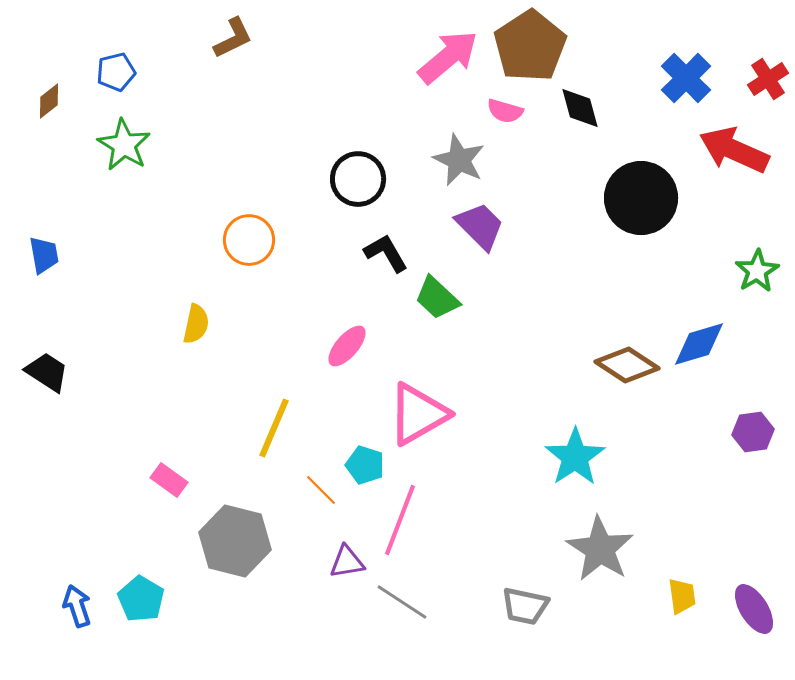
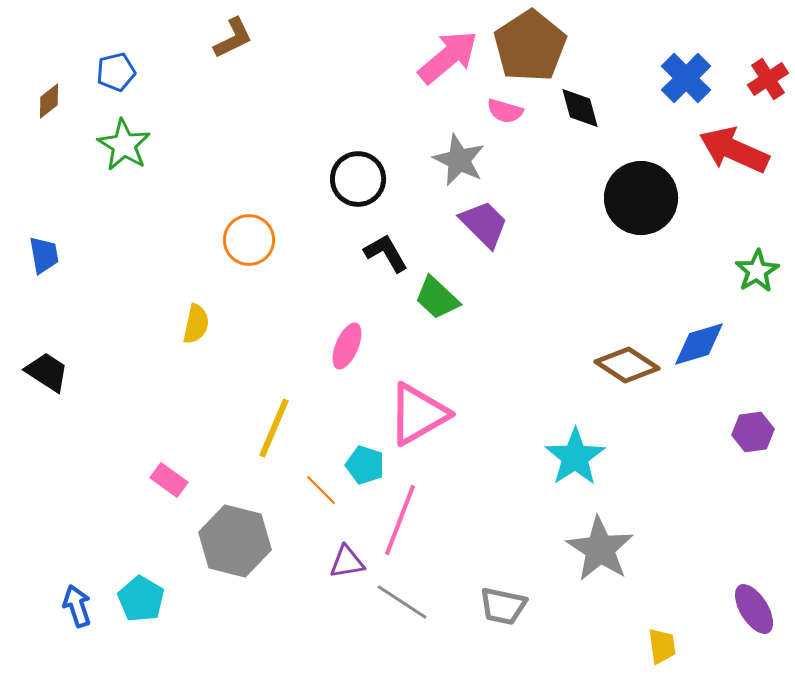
purple trapezoid at (480, 226): moved 4 px right, 2 px up
pink ellipse at (347, 346): rotated 18 degrees counterclockwise
yellow trapezoid at (682, 596): moved 20 px left, 50 px down
gray trapezoid at (525, 606): moved 22 px left
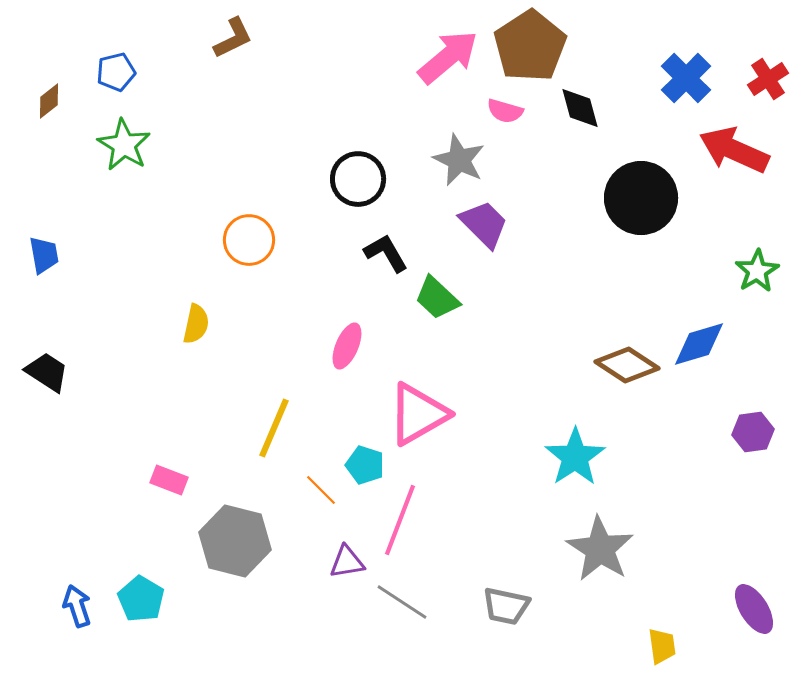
pink rectangle at (169, 480): rotated 15 degrees counterclockwise
gray trapezoid at (503, 606): moved 3 px right
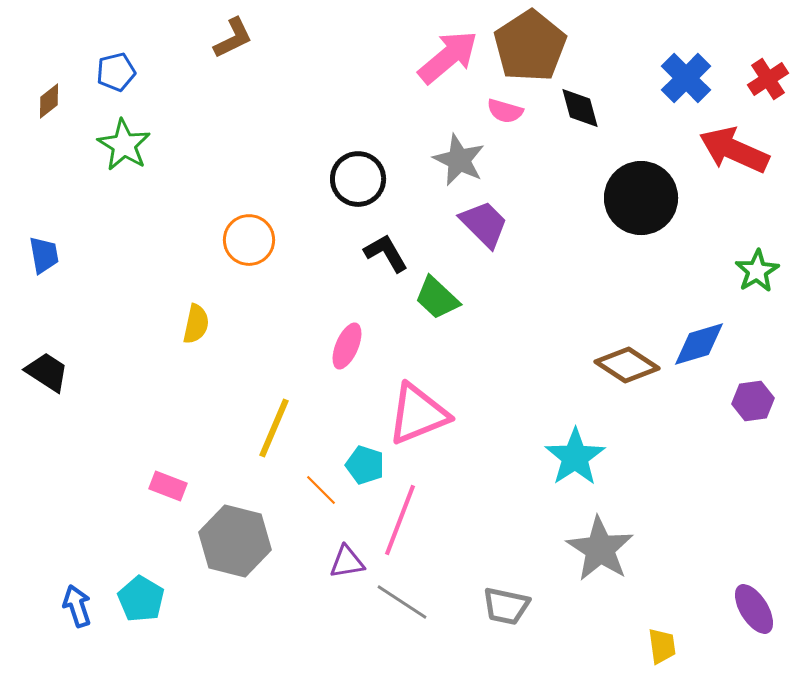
pink triangle at (418, 414): rotated 8 degrees clockwise
purple hexagon at (753, 432): moved 31 px up
pink rectangle at (169, 480): moved 1 px left, 6 px down
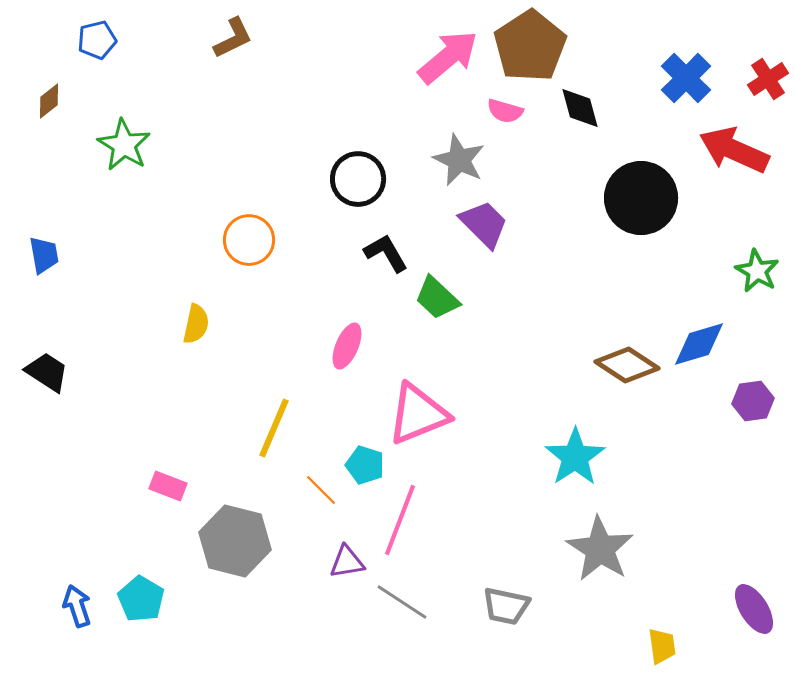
blue pentagon at (116, 72): moved 19 px left, 32 px up
green star at (757, 271): rotated 12 degrees counterclockwise
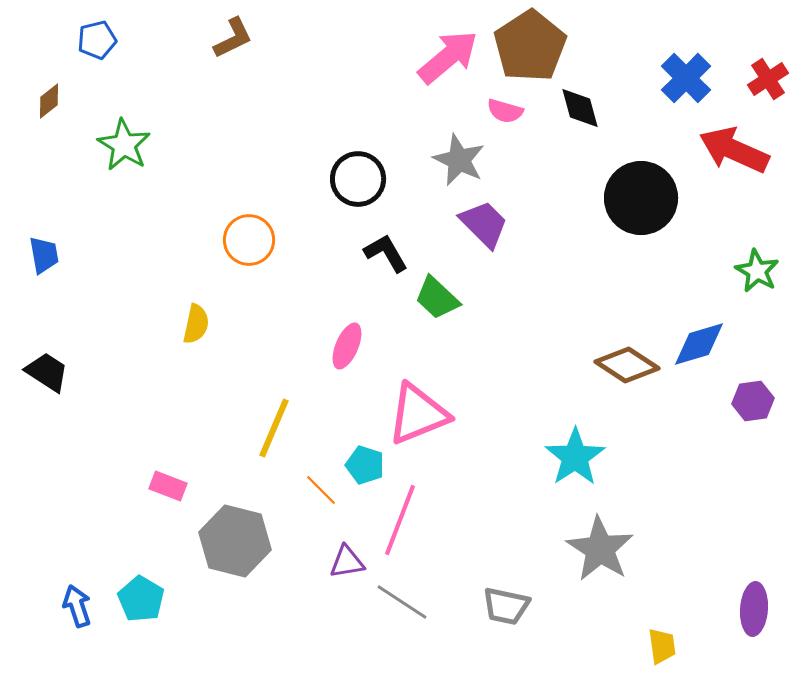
purple ellipse at (754, 609): rotated 36 degrees clockwise
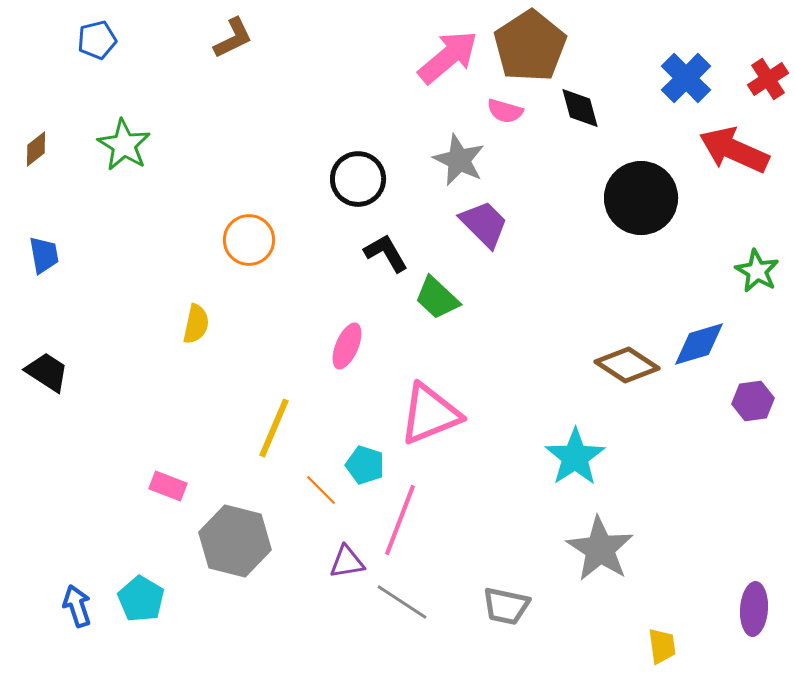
brown diamond at (49, 101): moved 13 px left, 48 px down
pink triangle at (418, 414): moved 12 px right
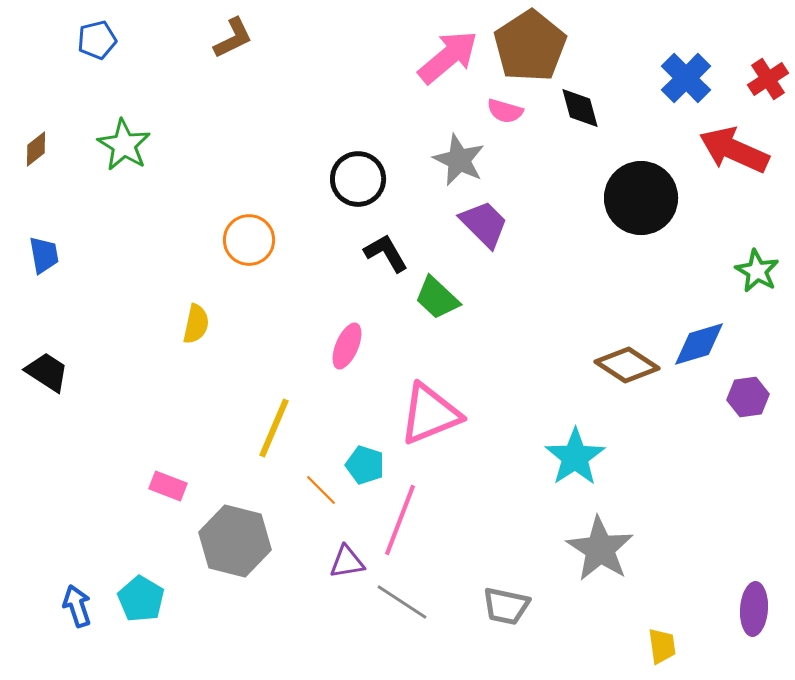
purple hexagon at (753, 401): moved 5 px left, 4 px up
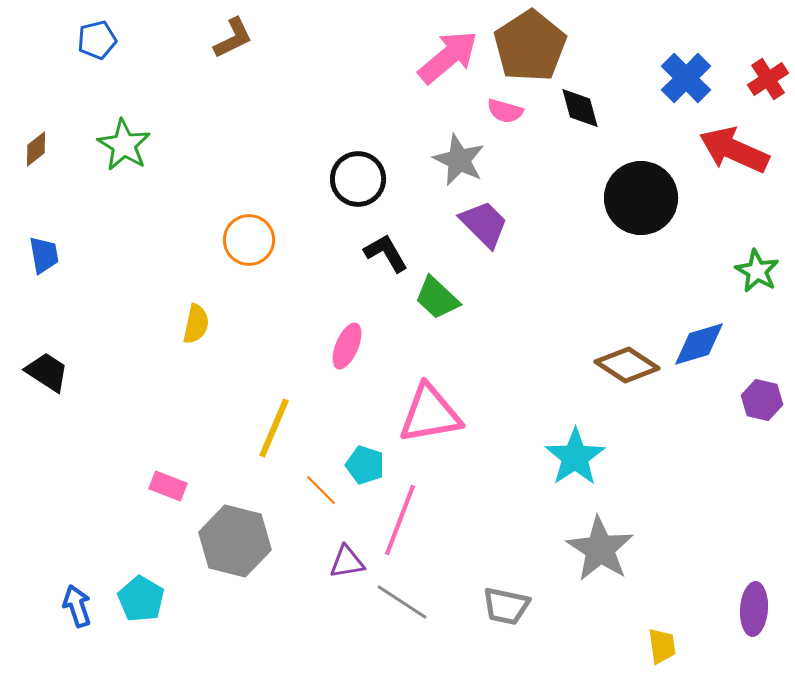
purple hexagon at (748, 397): moved 14 px right, 3 px down; rotated 21 degrees clockwise
pink triangle at (430, 414): rotated 12 degrees clockwise
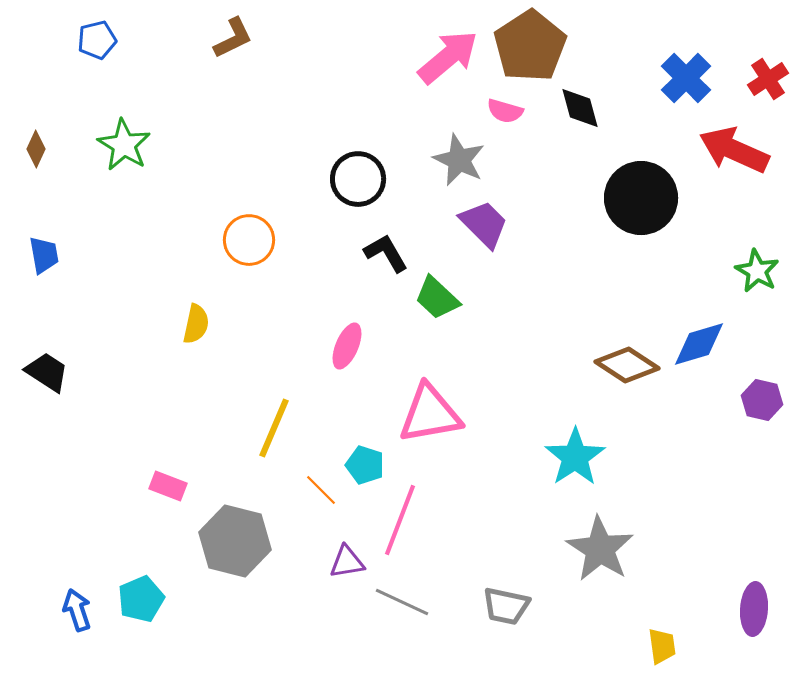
brown diamond at (36, 149): rotated 27 degrees counterclockwise
cyan pentagon at (141, 599): rotated 18 degrees clockwise
gray line at (402, 602): rotated 8 degrees counterclockwise
blue arrow at (77, 606): moved 4 px down
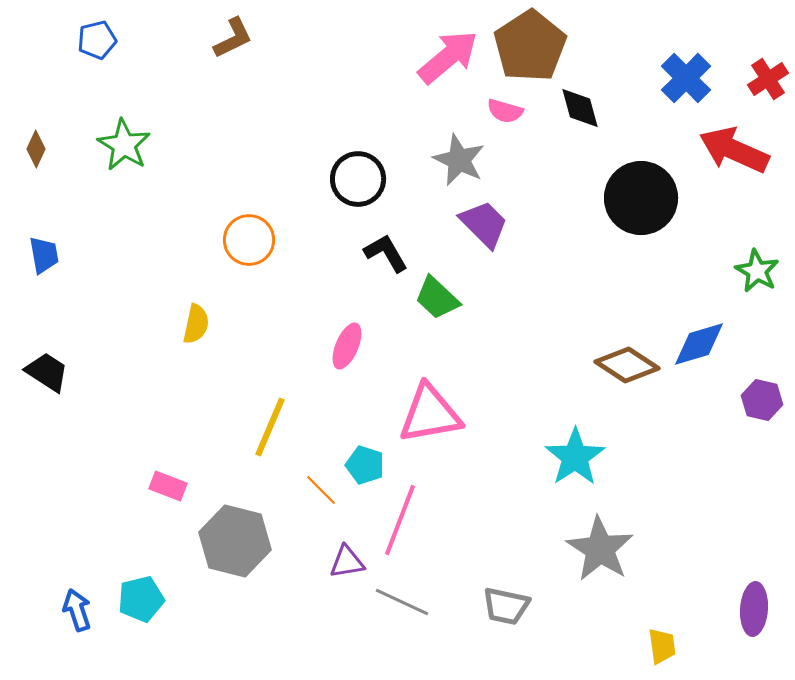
yellow line at (274, 428): moved 4 px left, 1 px up
cyan pentagon at (141, 599): rotated 9 degrees clockwise
